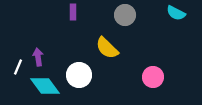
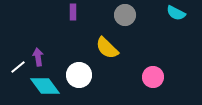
white line: rotated 28 degrees clockwise
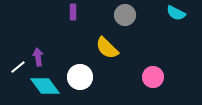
white circle: moved 1 px right, 2 px down
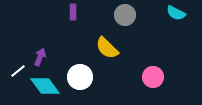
purple arrow: moved 2 px right; rotated 30 degrees clockwise
white line: moved 4 px down
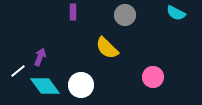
white circle: moved 1 px right, 8 px down
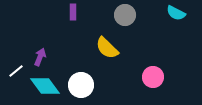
white line: moved 2 px left
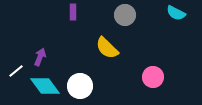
white circle: moved 1 px left, 1 px down
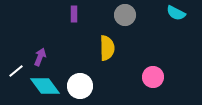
purple rectangle: moved 1 px right, 2 px down
yellow semicircle: rotated 135 degrees counterclockwise
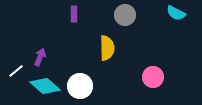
cyan diamond: rotated 12 degrees counterclockwise
